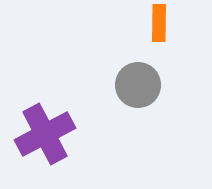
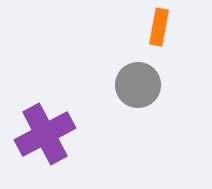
orange rectangle: moved 4 px down; rotated 9 degrees clockwise
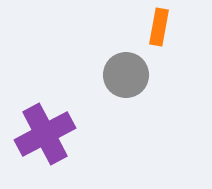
gray circle: moved 12 px left, 10 px up
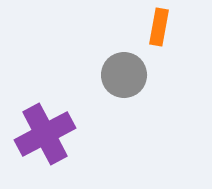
gray circle: moved 2 px left
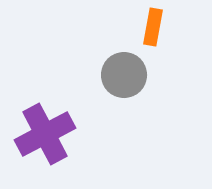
orange rectangle: moved 6 px left
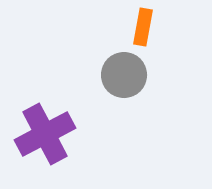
orange rectangle: moved 10 px left
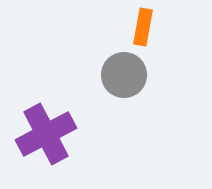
purple cross: moved 1 px right
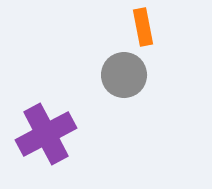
orange rectangle: rotated 21 degrees counterclockwise
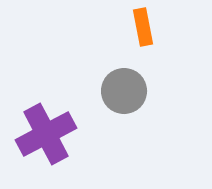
gray circle: moved 16 px down
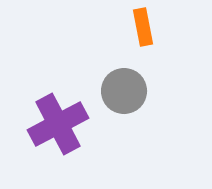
purple cross: moved 12 px right, 10 px up
